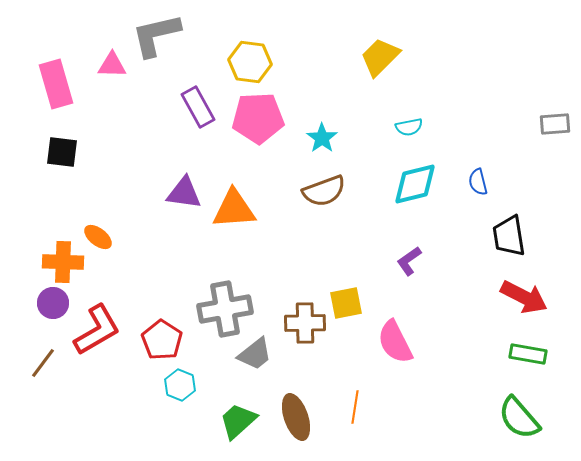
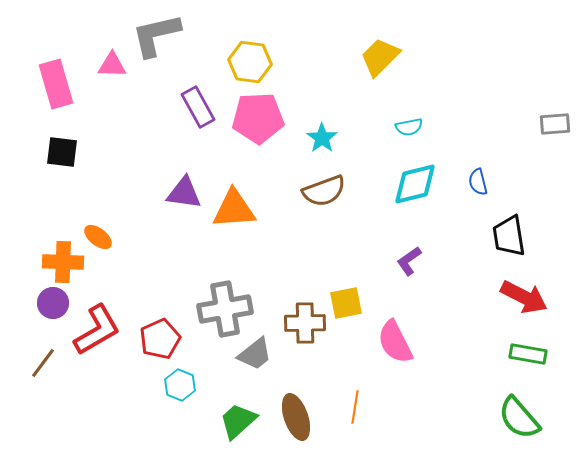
red pentagon: moved 2 px left, 1 px up; rotated 15 degrees clockwise
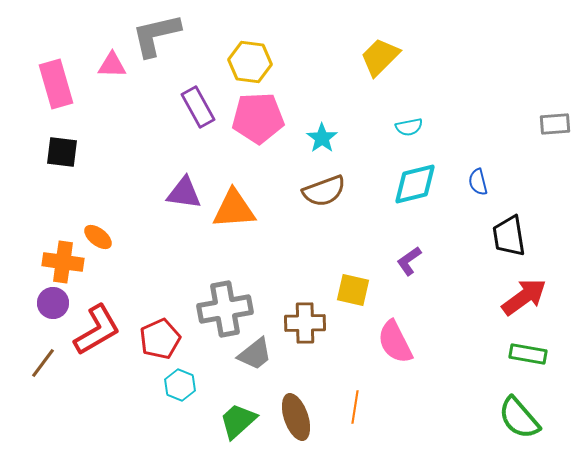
orange cross: rotated 6 degrees clockwise
red arrow: rotated 63 degrees counterclockwise
yellow square: moved 7 px right, 13 px up; rotated 24 degrees clockwise
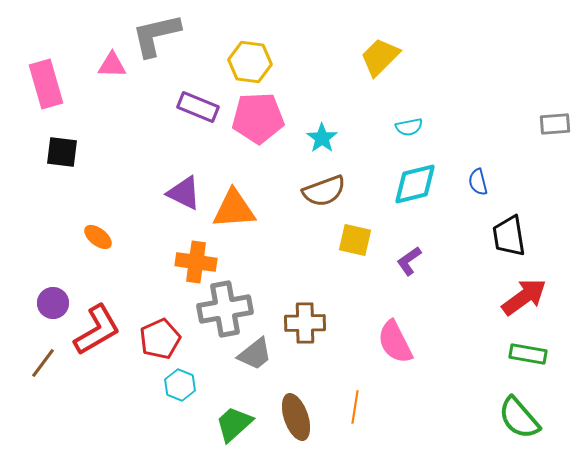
pink rectangle: moved 10 px left
purple rectangle: rotated 39 degrees counterclockwise
purple triangle: rotated 18 degrees clockwise
orange cross: moved 133 px right
yellow square: moved 2 px right, 50 px up
green trapezoid: moved 4 px left, 3 px down
